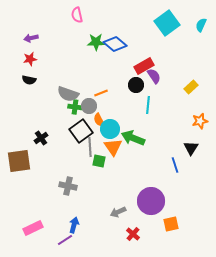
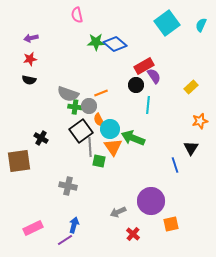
black cross: rotated 24 degrees counterclockwise
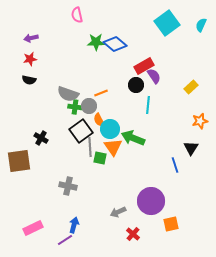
green square: moved 1 px right, 3 px up
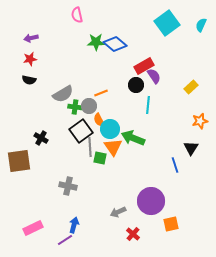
gray semicircle: moved 5 px left; rotated 50 degrees counterclockwise
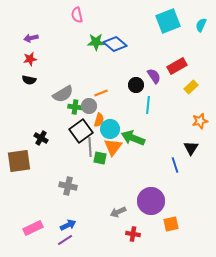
cyan square: moved 1 px right, 2 px up; rotated 15 degrees clockwise
red rectangle: moved 33 px right
orange semicircle: rotated 136 degrees counterclockwise
orange triangle: rotated 12 degrees clockwise
blue arrow: moved 6 px left; rotated 49 degrees clockwise
red cross: rotated 32 degrees counterclockwise
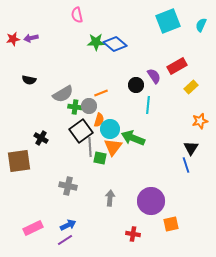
red star: moved 17 px left, 20 px up
blue line: moved 11 px right
gray arrow: moved 8 px left, 14 px up; rotated 119 degrees clockwise
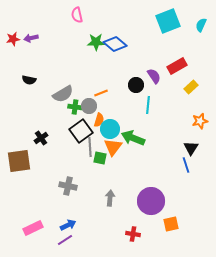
black cross: rotated 24 degrees clockwise
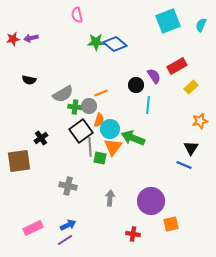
blue line: moved 2 px left; rotated 49 degrees counterclockwise
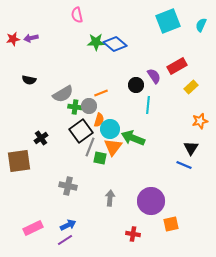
gray line: rotated 24 degrees clockwise
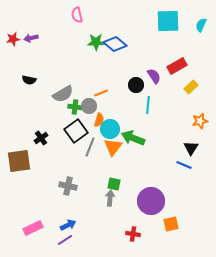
cyan square: rotated 20 degrees clockwise
black square: moved 5 px left
green square: moved 14 px right, 26 px down
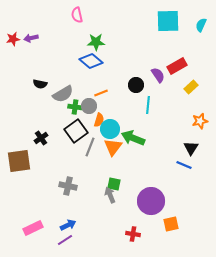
blue diamond: moved 24 px left, 17 px down
purple semicircle: moved 4 px right, 1 px up
black semicircle: moved 11 px right, 4 px down
gray arrow: moved 3 px up; rotated 28 degrees counterclockwise
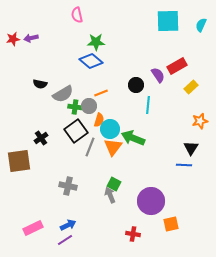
blue line: rotated 21 degrees counterclockwise
green square: rotated 16 degrees clockwise
